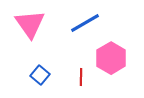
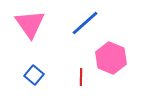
blue line: rotated 12 degrees counterclockwise
pink hexagon: rotated 8 degrees counterclockwise
blue square: moved 6 px left
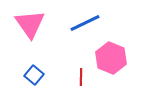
blue line: rotated 16 degrees clockwise
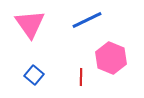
blue line: moved 2 px right, 3 px up
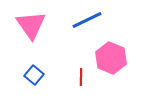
pink triangle: moved 1 px right, 1 px down
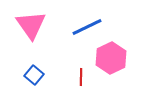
blue line: moved 7 px down
pink hexagon: rotated 12 degrees clockwise
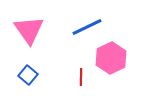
pink triangle: moved 2 px left, 5 px down
blue square: moved 6 px left
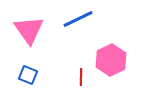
blue line: moved 9 px left, 8 px up
pink hexagon: moved 2 px down
blue square: rotated 18 degrees counterclockwise
